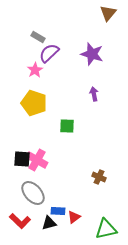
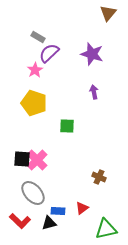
purple arrow: moved 2 px up
pink cross: rotated 15 degrees clockwise
red triangle: moved 8 px right, 9 px up
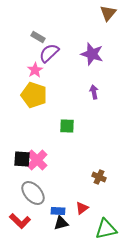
yellow pentagon: moved 8 px up
black triangle: moved 12 px right
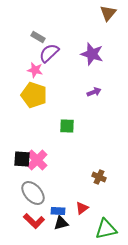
pink star: rotated 28 degrees counterclockwise
purple arrow: rotated 80 degrees clockwise
red L-shape: moved 14 px right
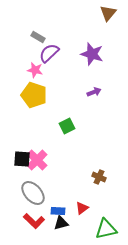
green square: rotated 28 degrees counterclockwise
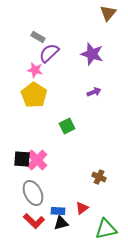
yellow pentagon: rotated 15 degrees clockwise
gray ellipse: rotated 15 degrees clockwise
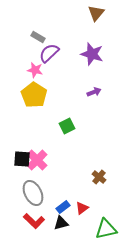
brown triangle: moved 12 px left
brown cross: rotated 16 degrees clockwise
blue rectangle: moved 5 px right, 4 px up; rotated 40 degrees counterclockwise
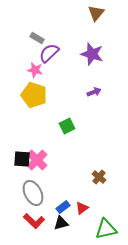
gray rectangle: moved 1 px left, 1 px down
yellow pentagon: rotated 15 degrees counterclockwise
